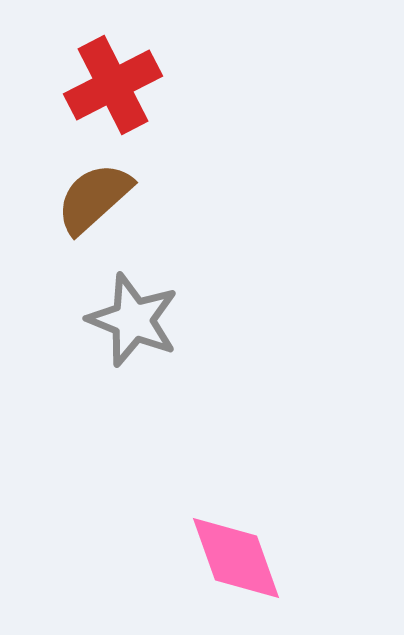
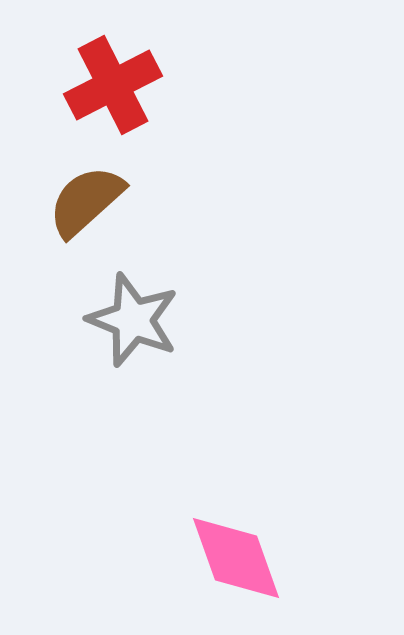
brown semicircle: moved 8 px left, 3 px down
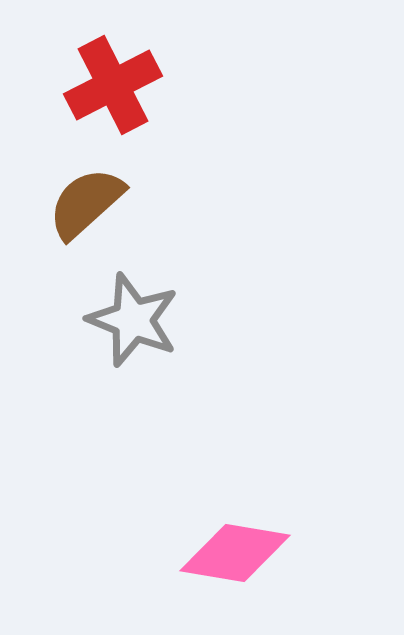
brown semicircle: moved 2 px down
pink diamond: moved 1 px left, 5 px up; rotated 61 degrees counterclockwise
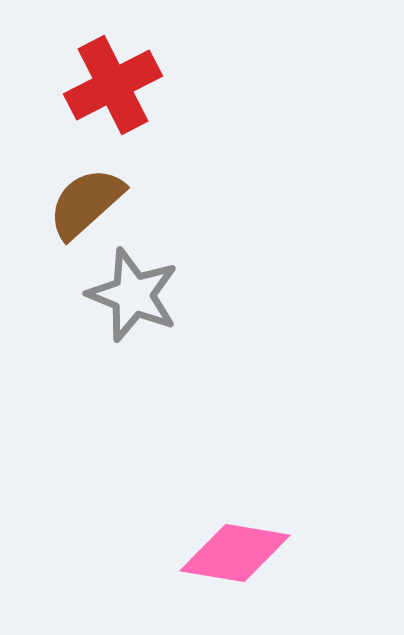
gray star: moved 25 px up
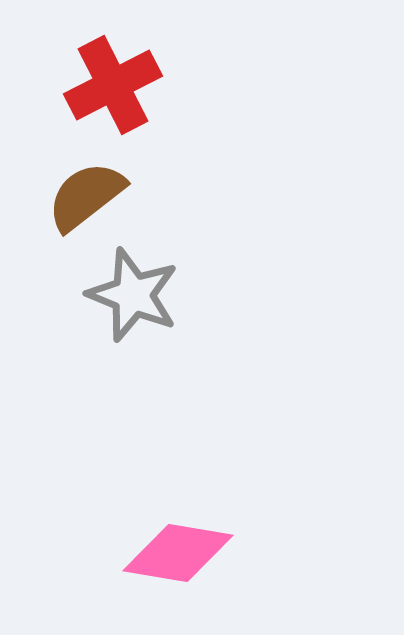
brown semicircle: moved 7 px up; rotated 4 degrees clockwise
pink diamond: moved 57 px left
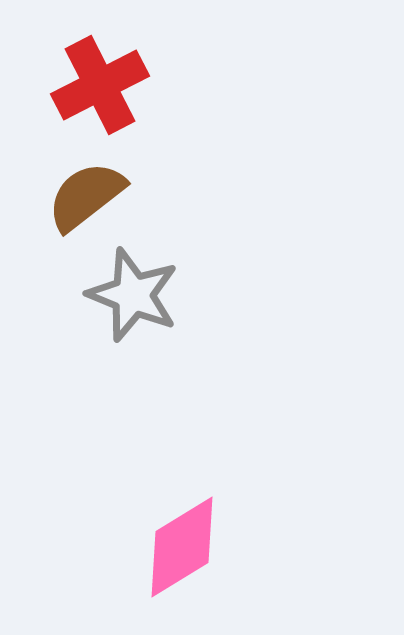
red cross: moved 13 px left
pink diamond: moved 4 px right, 6 px up; rotated 41 degrees counterclockwise
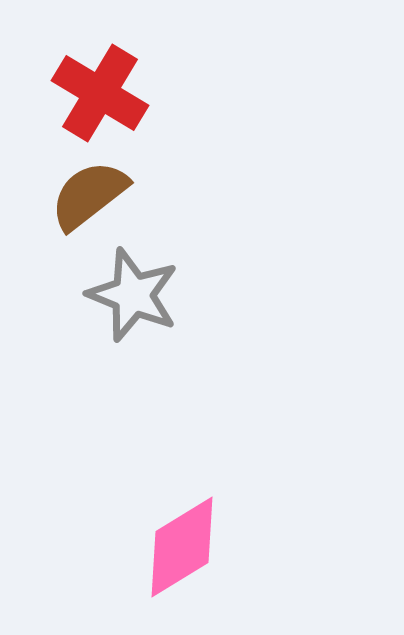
red cross: moved 8 px down; rotated 32 degrees counterclockwise
brown semicircle: moved 3 px right, 1 px up
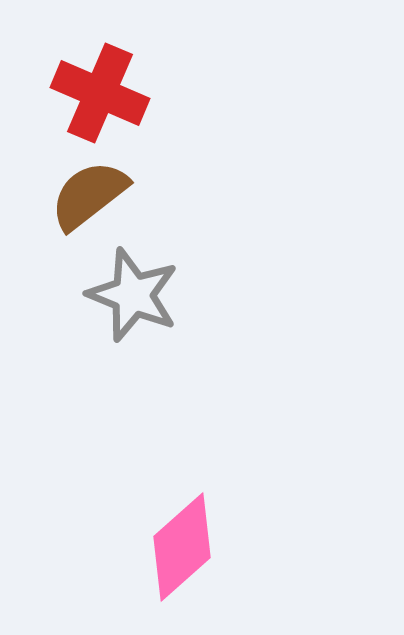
red cross: rotated 8 degrees counterclockwise
pink diamond: rotated 10 degrees counterclockwise
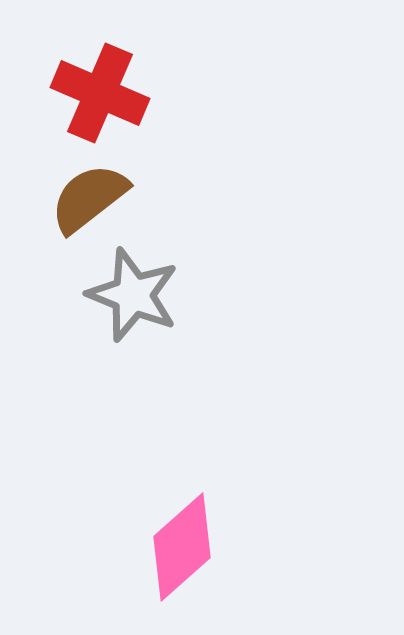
brown semicircle: moved 3 px down
